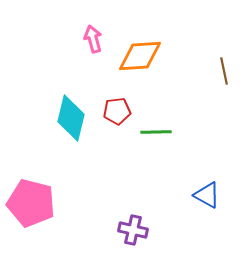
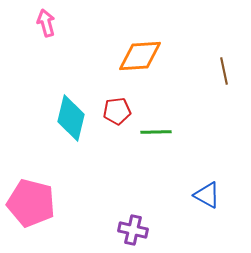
pink arrow: moved 47 px left, 16 px up
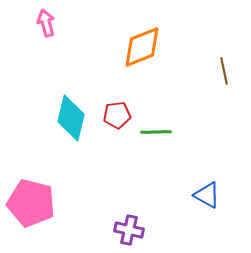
orange diamond: moved 2 px right, 9 px up; rotated 18 degrees counterclockwise
red pentagon: moved 4 px down
purple cross: moved 4 px left
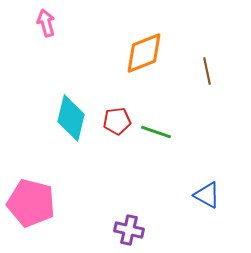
orange diamond: moved 2 px right, 6 px down
brown line: moved 17 px left
red pentagon: moved 6 px down
green line: rotated 20 degrees clockwise
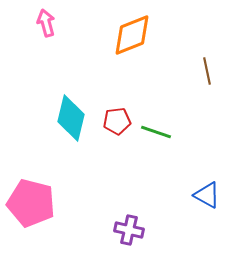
orange diamond: moved 12 px left, 18 px up
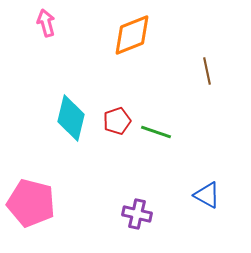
red pentagon: rotated 12 degrees counterclockwise
purple cross: moved 8 px right, 16 px up
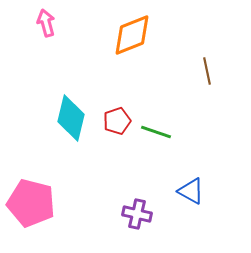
blue triangle: moved 16 px left, 4 px up
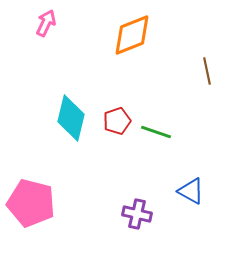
pink arrow: rotated 40 degrees clockwise
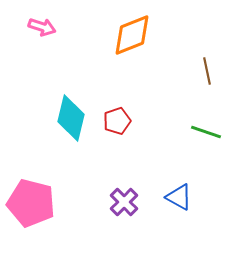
pink arrow: moved 4 px left, 4 px down; rotated 84 degrees clockwise
green line: moved 50 px right
blue triangle: moved 12 px left, 6 px down
purple cross: moved 13 px left, 12 px up; rotated 32 degrees clockwise
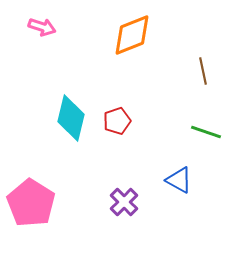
brown line: moved 4 px left
blue triangle: moved 17 px up
pink pentagon: rotated 18 degrees clockwise
